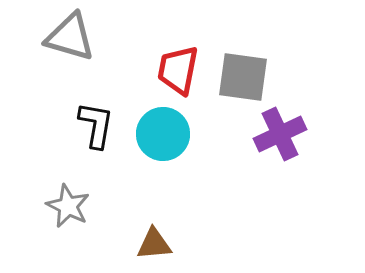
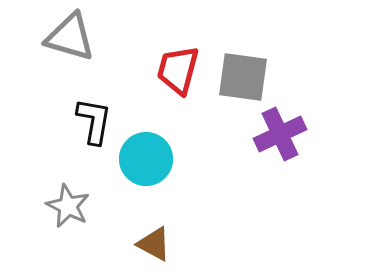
red trapezoid: rotated 4 degrees clockwise
black L-shape: moved 2 px left, 4 px up
cyan circle: moved 17 px left, 25 px down
brown triangle: rotated 33 degrees clockwise
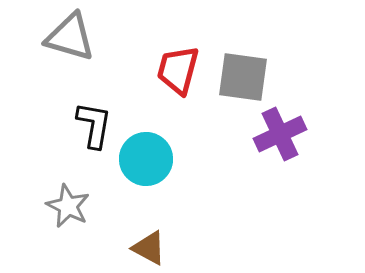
black L-shape: moved 4 px down
brown triangle: moved 5 px left, 4 px down
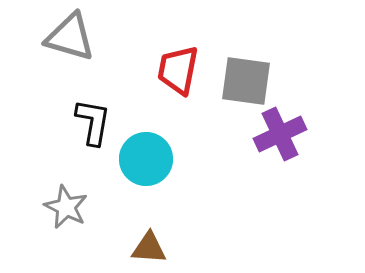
red trapezoid: rotated 4 degrees counterclockwise
gray square: moved 3 px right, 4 px down
black L-shape: moved 1 px left, 3 px up
gray star: moved 2 px left, 1 px down
brown triangle: rotated 24 degrees counterclockwise
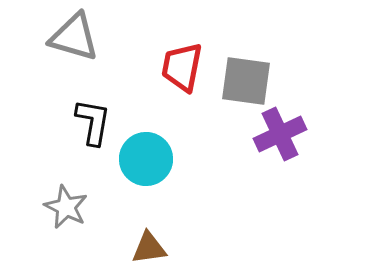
gray triangle: moved 4 px right
red trapezoid: moved 4 px right, 3 px up
brown triangle: rotated 12 degrees counterclockwise
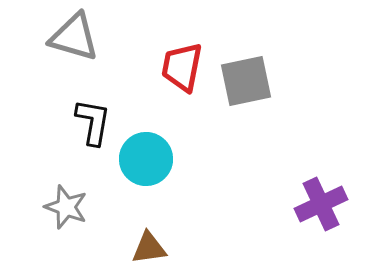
gray square: rotated 20 degrees counterclockwise
purple cross: moved 41 px right, 70 px down
gray star: rotated 6 degrees counterclockwise
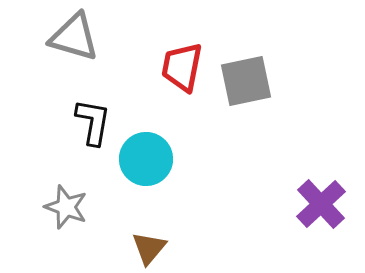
purple cross: rotated 18 degrees counterclockwise
brown triangle: rotated 42 degrees counterclockwise
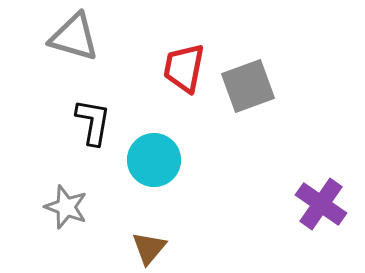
red trapezoid: moved 2 px right, 1 px down
gray square: moved 2 px right, 5 px down; rotated 8 degrees counterclockwise
cyan circle: moved 8 px right, 1 px down
purple cross: rotated 12 degrees counterclockwise
